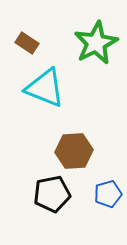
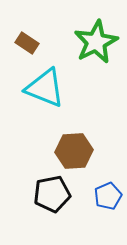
green star: moved 1 px up
blue pentagon: moved 2 px down; rotated 8 degrees counterclockwise
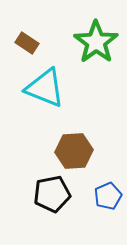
green star: rotated 9 degrees counterclockwise
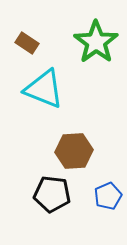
cyan triangle: moved 1 px left, 1 px down
black pentagon: rotated 18 degrees clockwise
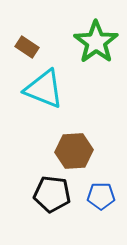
brown rectangle: moved 4 px down
blue pentagon: moved 7 px left; rotated 24 degrees clockwise
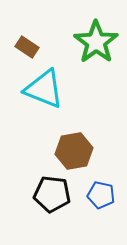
brown hexagon: rotated 6 degrees counterclockwise
blue pentagon: moved 1 px up; rotated 12 degrees clockwise
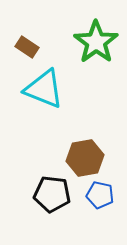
brown hexagon: moved 11 px right, 7 px down
blue pentagon: moved 1 px left
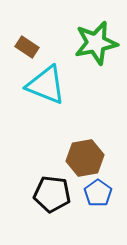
green star: moved 1 px down; rotated 24 degrees clockwise
cyan triangle: moved 2 px right, 4 px up
blue pentagon: moved 2 px left, 2 px up; rotated 24 degrees clockwise
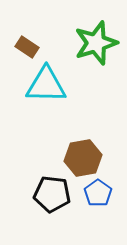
green star: rotated 6 degrees counterclockwise
cyan triangle: rotated 21 degrees counterclockwise
brown hexagon: moved 2 px left
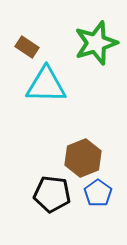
brown hexagon: rotated 12 degrees counterclockwise
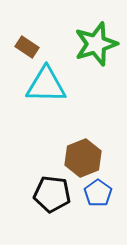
green star: moved 1 px down
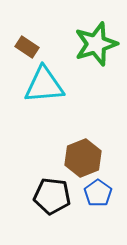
cyan triangle: moved 2 px left; rotated 6 degrees counterclockwise
black pentagon: moved 2 px down
